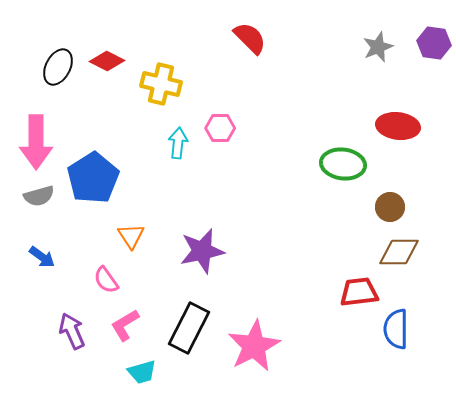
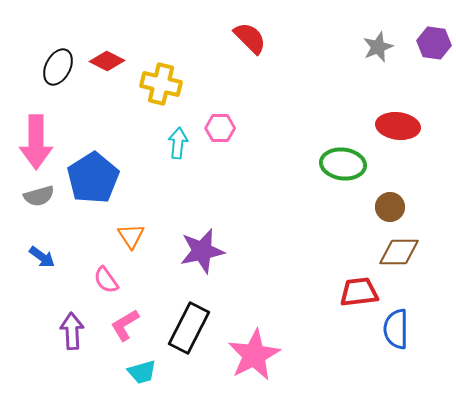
purple arrow: rotated 21 degrees clockwise
pink star: moved 9 px down
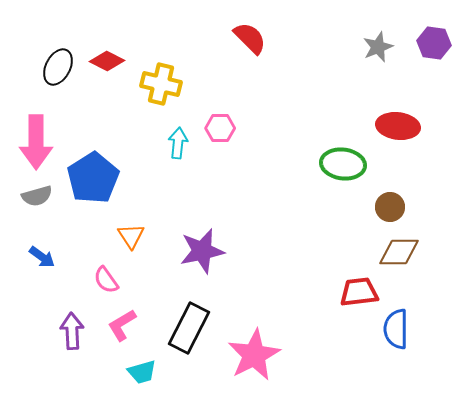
gray semicircle: moved 2 px left
pink L-shape: moved 3 px left
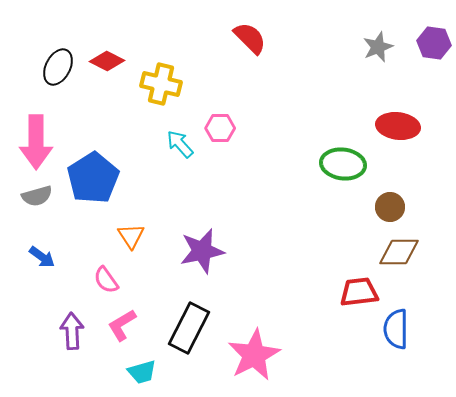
cyan arrow: moved 2 px right, 1 px down; rotated 48 degrees counterclockwise
